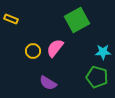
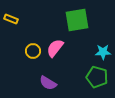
green square: rotated 20 degrees clockwise
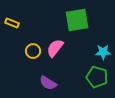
yellow rectangle: moved 1 px right, 4 px down
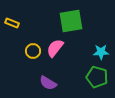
green square: moved 6 px left, 1 px down
cyan star: moved 2 px left
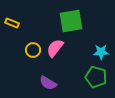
yellow circle: moved 1 px up
green pentagon: moved 1 px left
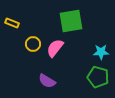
yellow circle: moved 6 px up
green pentagon: moved 2 px right
purple semicircle: moved 1 px left, 2 px up
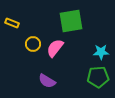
green pentagon: rotated 20 degrees counterclockwise
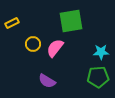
yellow rectangle: rotated 48 degrees counterclockwise
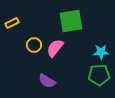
yellow circle: moved 1 px right, 1 px down
green pentagon: moved 1 px right, 2 px up
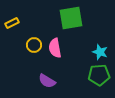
green square: moved 3 px up
pink semicircle: rotated 48 degrees counterclockwise
cyan star: moved 1 px left; rotated 21 degrees clockwise
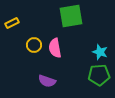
green square: moved 2 px up
purple semicircle: rotated 12 degrees counterclockwise
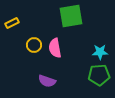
cyan star: rotated 21 degrees counterclockwise
